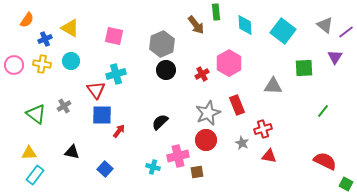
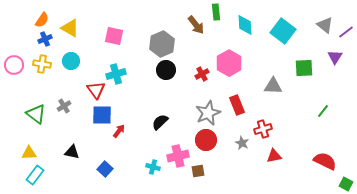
orange semicircle at (27, 20): moved 15 px right
red triangle at (269, 156): moved 5 px right; rotated 21 degrees counterclockwise
brown square at (197, 172): moved 1 px right, 1 px up
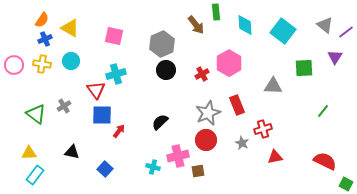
red triangle at (274, 156): moved 1 px right, 1 px down
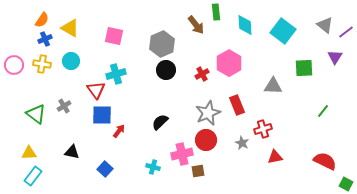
pink cross at (178, 156): moved 4 px right, 2 px up
cyan rectangle at (35, 175): moved 2 px left, 1 px down
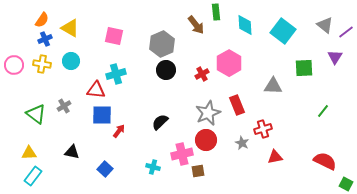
red triangle at (96, 90): rotated 48 degrees counterclockwise
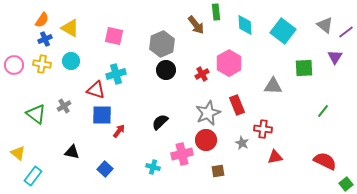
red triangle at (96, 90): rotated 12 degrees clockwise
red cross at (263, 129): rotated 24 degrees clockwise
yellow triangle at (29, 153): moved 11 px left; rotated 42 degrees clockwise
brown square at (198, 171): moved 20 px right
green square at (346, 184): rotated 24 degrees clockwise
